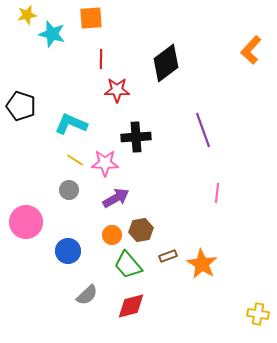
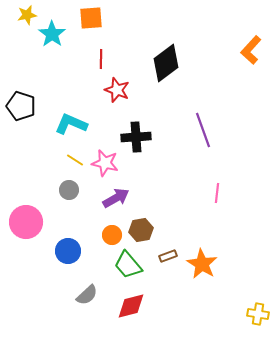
cyan star: rotated 20 degrees clockwise
red star: rotated 20 degrees clockwise
pink star: rotated 12 degrees clockwise
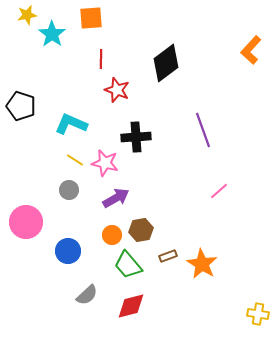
pink line: moved 2 px right, 2 px up; rotated 42 degrees clockwise
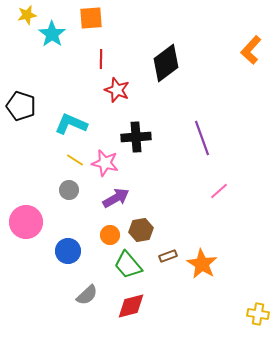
purple line: moved 1 px left, 8 px down
orange circle: moved 2 px left
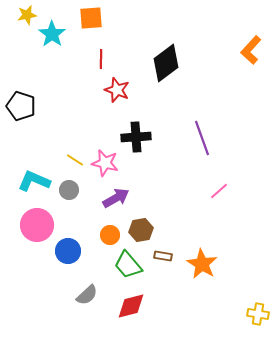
cyan L-shape: moved 37 px left, 57 px down
pink circle: moved 11 px right, 3 px down
brown rectangle: moved 5 px left; rotated 30 degrees clockwise
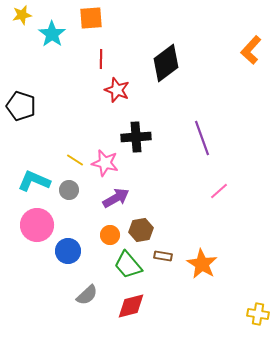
yellow star: moved 5 px left
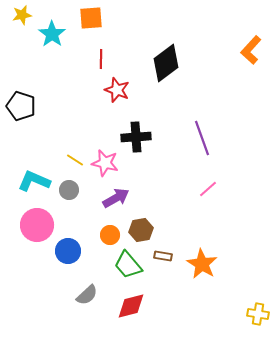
pink line: moved 11 px left, 2 px up
